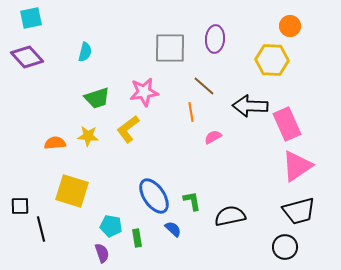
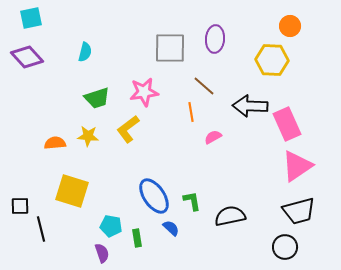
blue semicircle: moved 2 px left, 1 px up
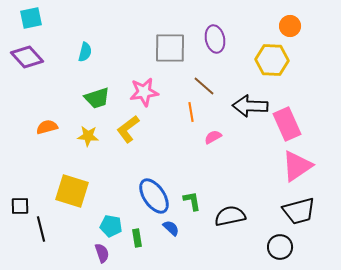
purple ellipse: rotated 16 degrees counterclockwise
orange semicircle: moved 8 px left, 16 px up; rotated 10 degrees counterclockwise
black circle: moved 5 px left
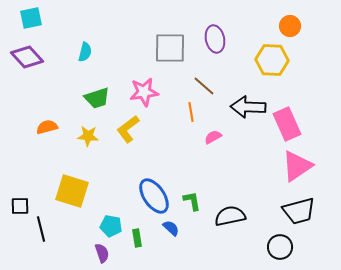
black arrow: moved 2 px left, 1 px down
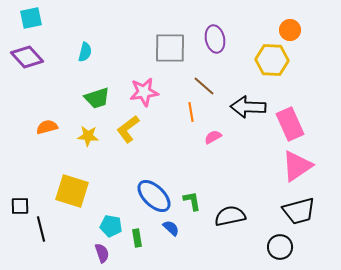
orange circle: moved 4 px down
pink rectangle: moved 3 px right
blue ellipse: rotated 12 degrees counterclockwise
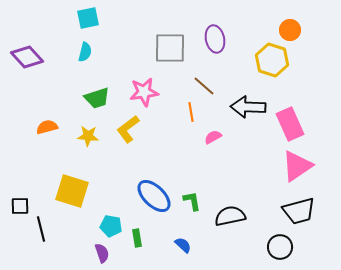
cyan square: moved 57 px right
yellow hexagon: rotated 16 degrees clockwise
blue semicircle: moved 12 px right, 17 px down
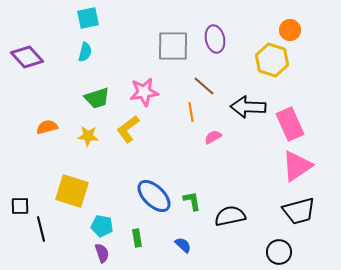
gray square: moved 3 px right, 2 px up
cyan pentagon: moved 9 px left
black circle: moved 1 px left, 5 px down
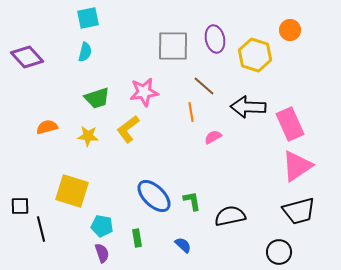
yellow hexagon: moved 17 px left, 5 px up
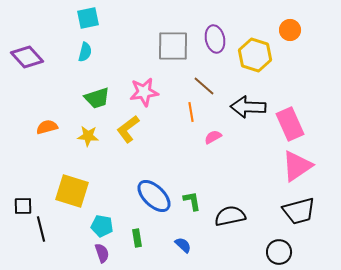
black square: moved 3 px right
